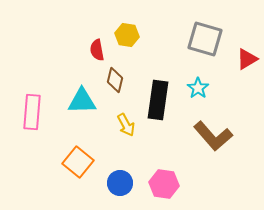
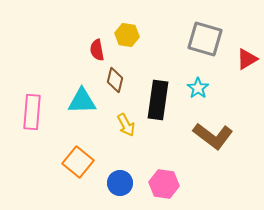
brown L-shape: rotated 12 degrees counterclockwise
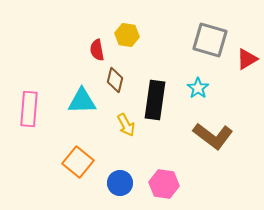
gray square: moved 5 px right, 1 px down
black rectangle: moved 3 px left
pink rectangle: moved 3 px left, 3 px up
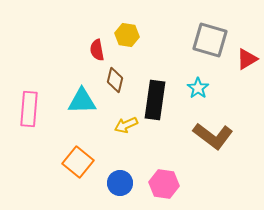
yellow arrow: rotated 95 degrees clockwise
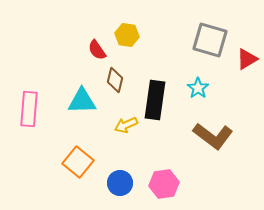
red semicircle: rotated 25 degrees counterclockwise
pink hexagon: rotated 16 degrees counterclockwise
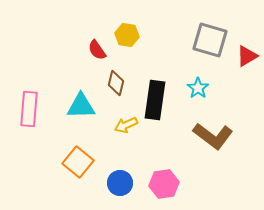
red triangle: moved 3 px up
brown diamond: moved 1 px right, 3 px down
cyan triangle: moved 1 px left, 5 px down
